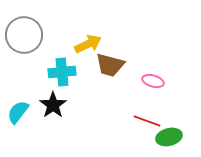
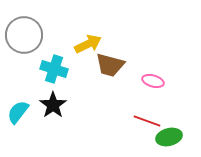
cyan cross: moved 8 px left, 3 px up; rotated 24 degrees clockwise
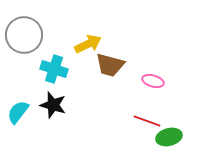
black star: rotated 20 degrees counterclockwise
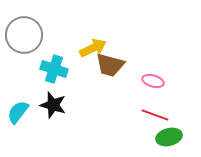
yellow arrow: moved 5 px right, 4 px down
red line: moved 8 px right, 6 px up
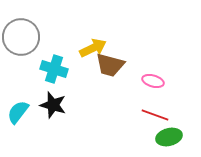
gray circle: moved 3 px left, 2 px down
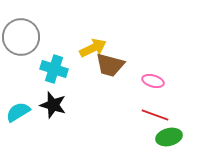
cyan semicircle: rotated 20 degrees clockwise
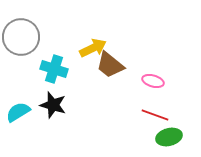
brown trapezoid: rotated 24 degrees clockwise
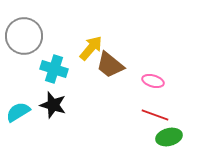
gray circle: moved 3 px right, 1 px up
yellow arrow: moved 2 px left; rotated 24 degrees counterclockwise
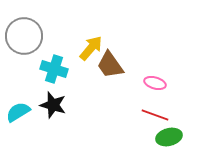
brown trapezoid: rotated 16 degrees clockwise
pink ellipse: moved 2 px right, 2 px down
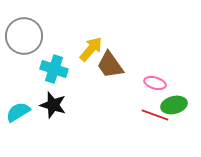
yellow arrow: moved 1 px down
green ellipse: moved 5 px right, 32 px up
